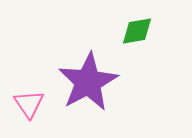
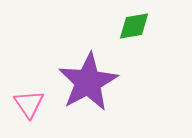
green diamond: moved 3 px left, 5 px up
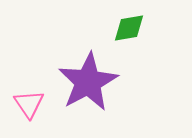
green diamond: moved 5 px left, 2 px down
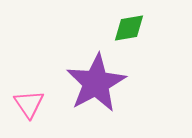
purple star: moved 8 px right, 1 px down
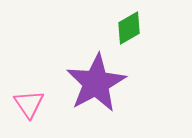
green diamond: rotated 20 degrees counterclockwise
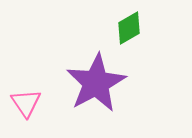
pink triangle: moved 3 px left, 1 px up
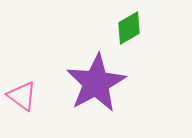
pink triangle: moved 4 px left, 7 px up; rotated 20 degrees counterclockwise
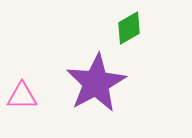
pink triangle: rotated 36 degrees counterclockwise
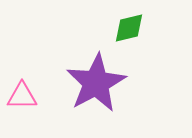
green diamond: rotated 16 degrees clockwise
